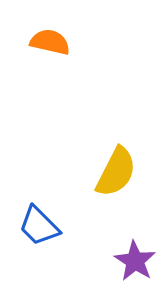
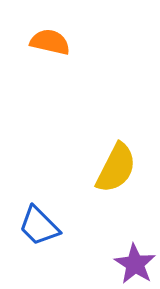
yellow semicircle: moved 4 px up
purple star: moved 3 px down
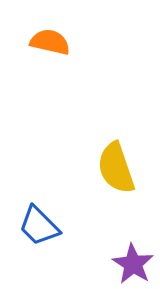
yellow semicircle: rotated 134 degrees clockwise
purple star: moved 2 px left
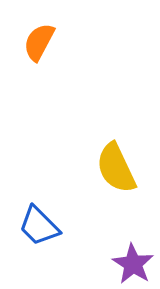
orange semicircle: moved 11 px left; rotated 75 degrees counterclockwise
yellow semicircle: rotated 6 degrees counterclockwise
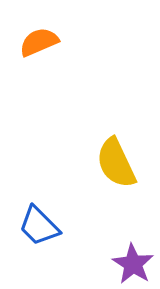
orange semicircle: rotated 39 degrees clockwise
yellow semicircle: moved 5 px up
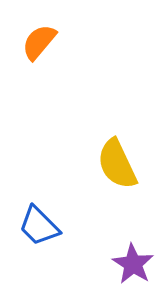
orange semicircle: rotated 27 degrees counterclockwise
yellow semicircle: moved 1 px right, 1 px down
